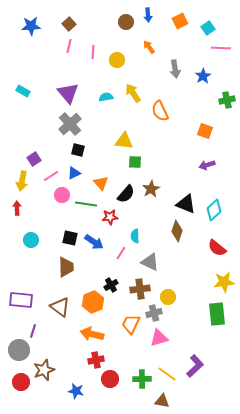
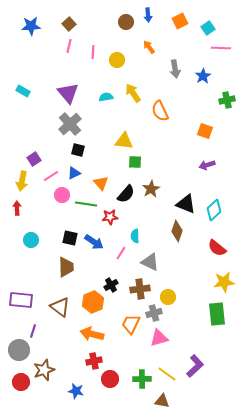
red cross at (96, 360): moved 2 px left, 1 px down
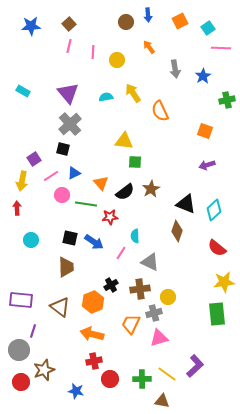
black square at (78, 150): moved 15 px left, 1 px up
black semicircle at (126, 194): moved 1 px left, 2 px up; rotated 12 degrees clockwise
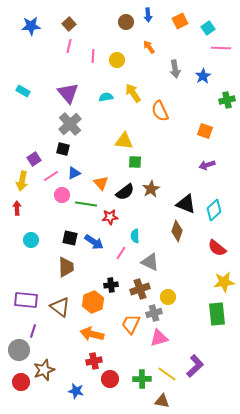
pink line at (93, 52): moved 4 px down
black cross at (111, 285): rotated 24 degrees clockwise
brown cross at (140, 289): rotated 12 degrees counterclockwise
purple rectangle at (21, 300): moved 5 px right
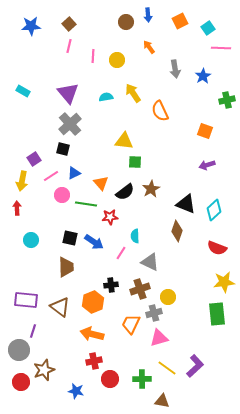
red semicircle at (217, 248): rotated 18 degrees counterclockwise
yellow line at (167, 374): moved 6 px up
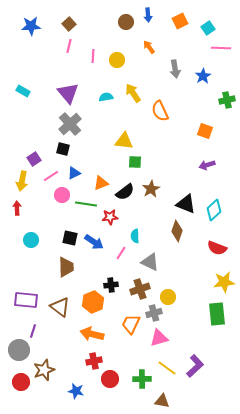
orange triangle at (101, 183): rotated 49 degrees clockwise
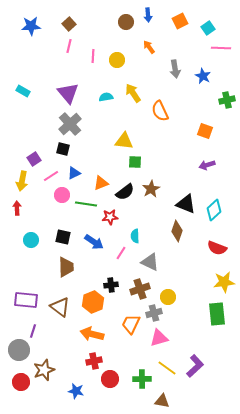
blue star at (203, 76): rotated 14 degrees counterclockwise
black square at (70, 238): moved 7 px left, 1 px up
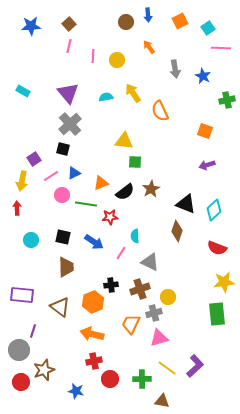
purple rectangle at (26, 300): moved 4 px left, 5 px up
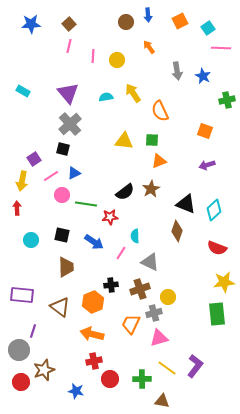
blue star at (31, 26): moved 2 px up
gray arrow at (175, 69): moved 2 px right, 2 px down
green square at (135, 162): moved 17 px right, 22 px up
orange triangle at (101, 183): moved 58 px right, 22 px up
black square at (63, 237): moved 1 px left, 2 px up
purple L-shape at (195, 366): rotated 10 degrees counterclockwise
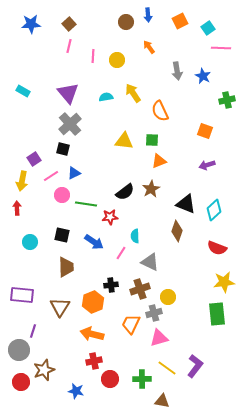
cyan circle at (31, 240): moved 1 px left, 2 px down
brown triangle at (60, 307): rotated 25 degrees clockwise
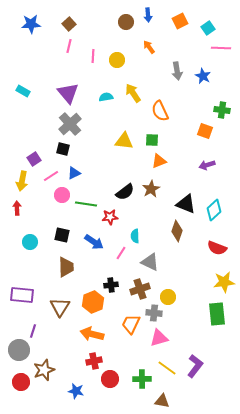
green cross at (227, 100): moved 5 px left, 10 px down; rotated 21 degrees clockwise
gray cross at (154, 313): rotated 21 degrees clockwise
